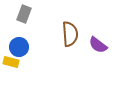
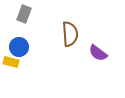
purple semicircle: moved 8 px down
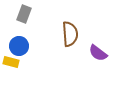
blue circle: moved 1 px up
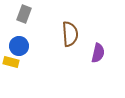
purple semicircle: rotated 114 degrees counterclockwise
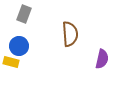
purple semicircle: moved 4 px right, 6 px down
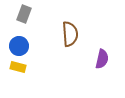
yellow rectangle: moved 7 px right, 5 px down
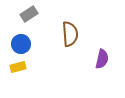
gray rectangle: moved 5 px right; rotated 36 degrees clockwise
blue circle: moved 2 px right, 2 px up
yellow rectangle: rotated 28 degrees counterclockwise
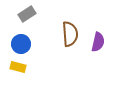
gray rectangle: moved 2 px left
purple semicircle: moved 4 px left, 17 px up
yellow rectangle: rotated 28 degrees clockwise
